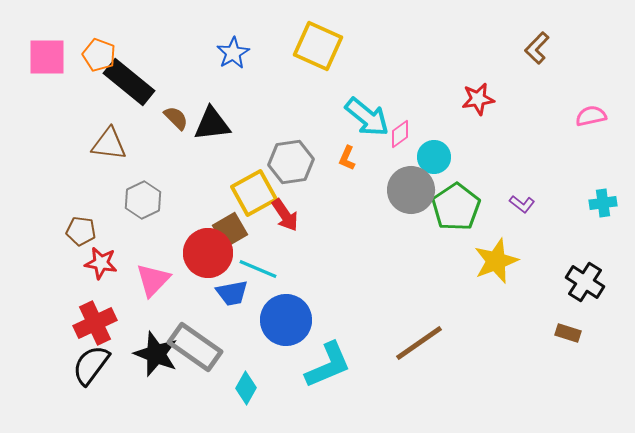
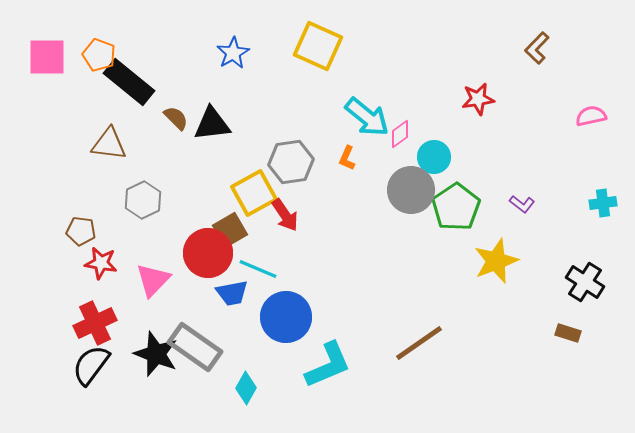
blue circle at (286, 320): moved 3 px up
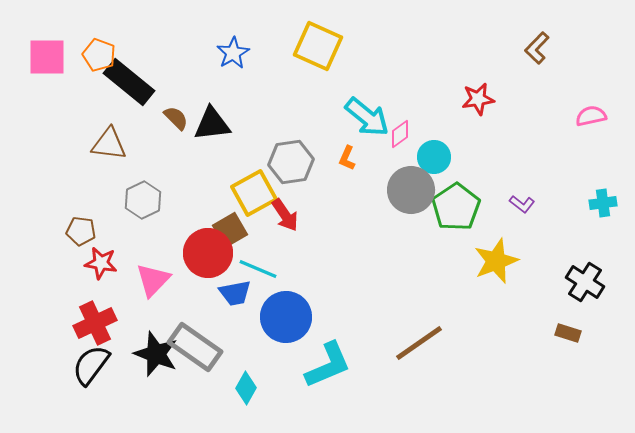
blue trapezoid at (232, 293): moved 3 px right
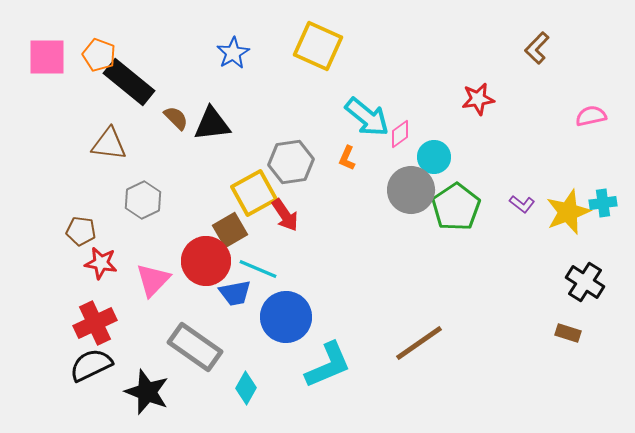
red circle at (208, 253): moved 2 px left, 8 px down
yellow star at (496, 261): moved 72 px right, 49 px up
black star at (156, 354): moved 9 px left, 38 px down
black semicircle at (91, 365): rotated 27 degrees clockwise
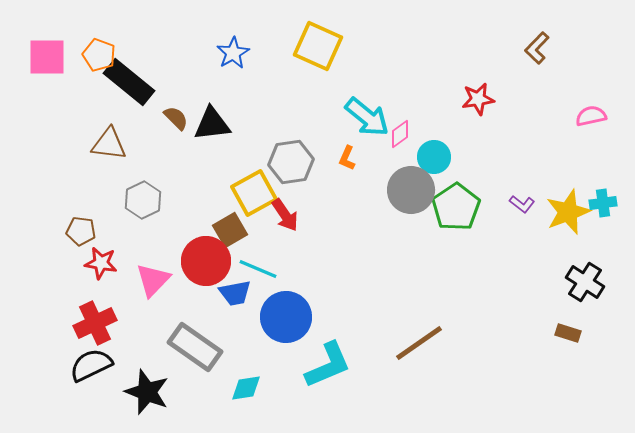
cyan diamond at (246, 388): rotated 52 degrees clockwise
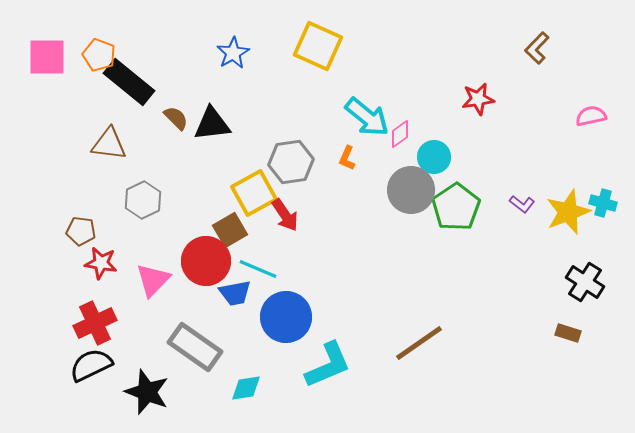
cyan cross at (603, 203): rotated 24 degrees clockwise
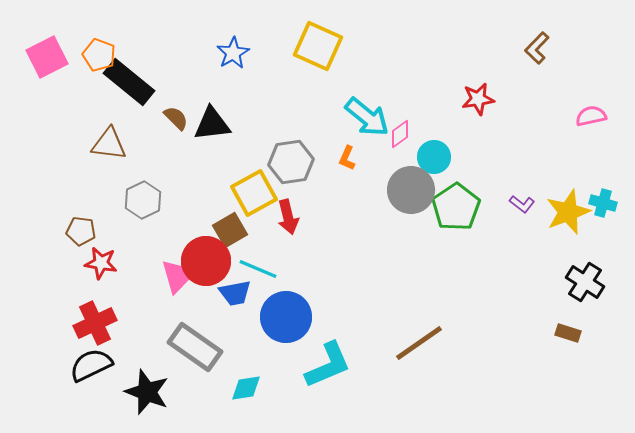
pink square at (47, 57): rotated 27 degrees counterclockwise
red arrow at (285, 215): moved 3 px right, 2 px down; rotated 20 degrees clockwise
pink triangle at (153, 280): moved 25 px right, 4 px up
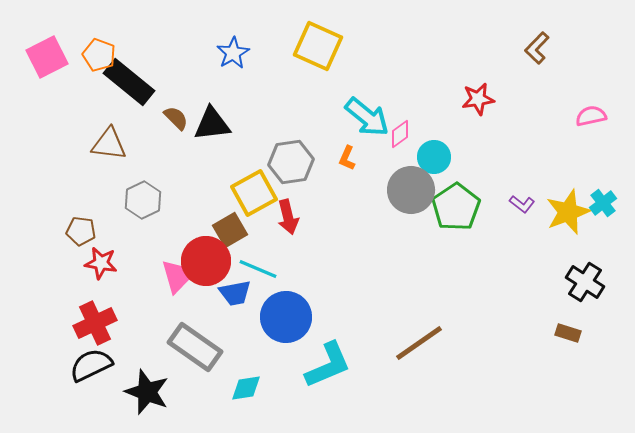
cyan cross at (603, 203): rotated 36 degrees clockwise
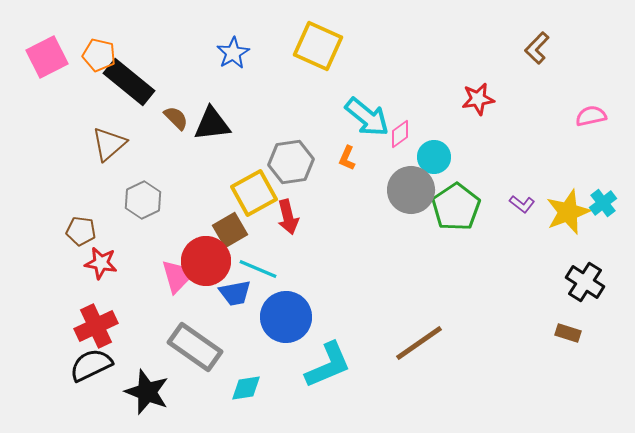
orange pentagon at (99, 55): rotated 8 degrees counterclockwise
brown triangle at (109, 144): rotated 48 degrees counterclockwise
red cross at (95, 323): moved 1 px right, 3 px down
